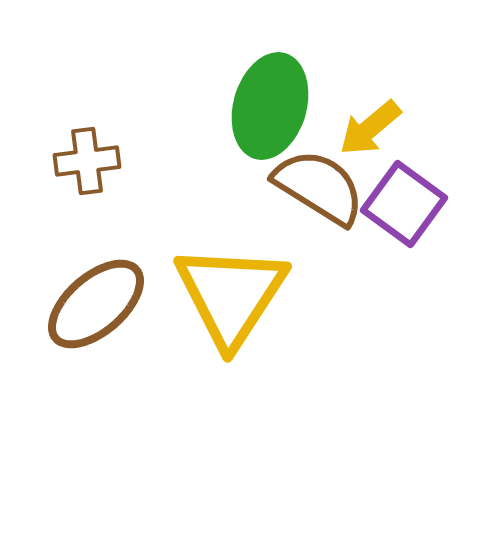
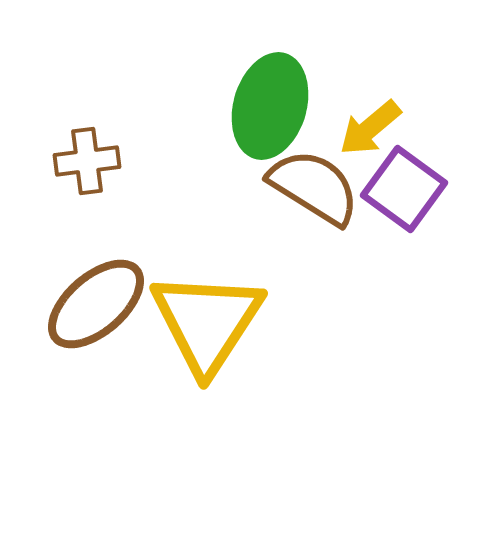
brown semicircle: moved 5 px left
purple square: moved 15 px up
yellow triangle: moved 24 px left, 27 px down
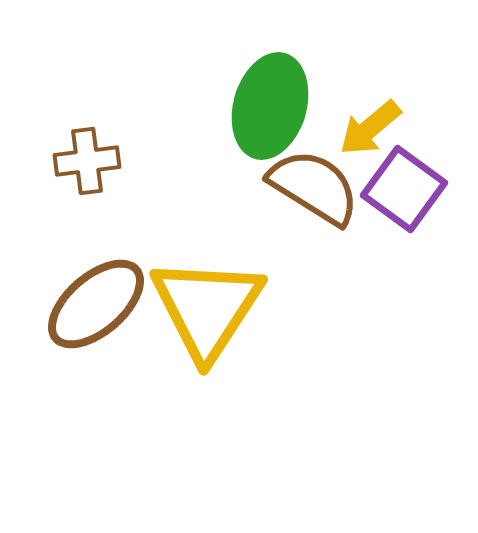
yellow triangle: moved 14 px up
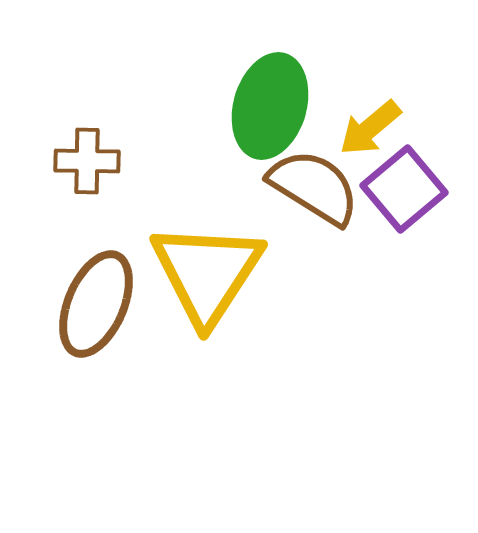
brown cross: rotated 8 degrees clockwise
purple square: rotated 14 degrees clockwise
brown ellipse: rotated 26 degrees counterclockwise
yellow triangle: moved 35 px up
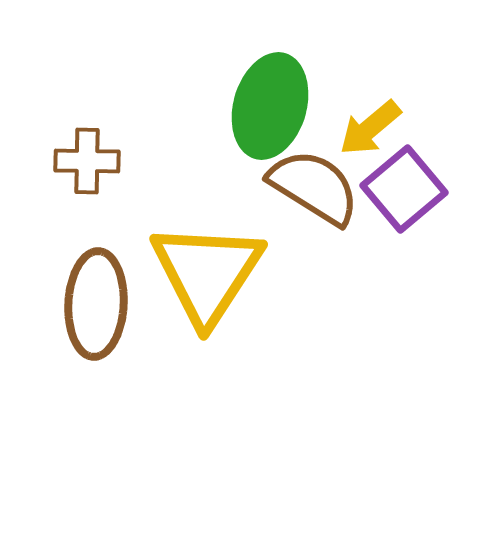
brown ellipse: rotated 20 degrees counterclockwise
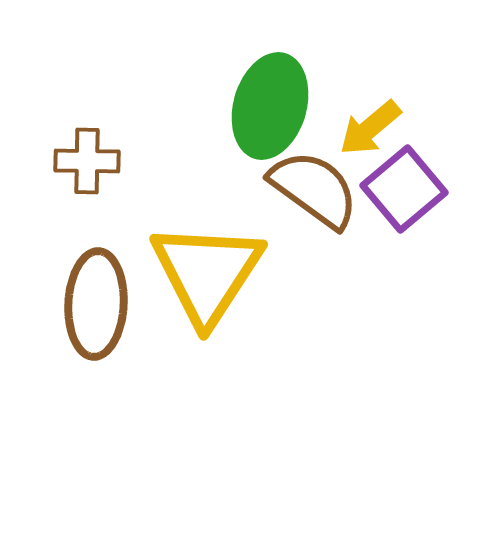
brown semicircle: moved 2 px down; rotated 4 degrees clockwise
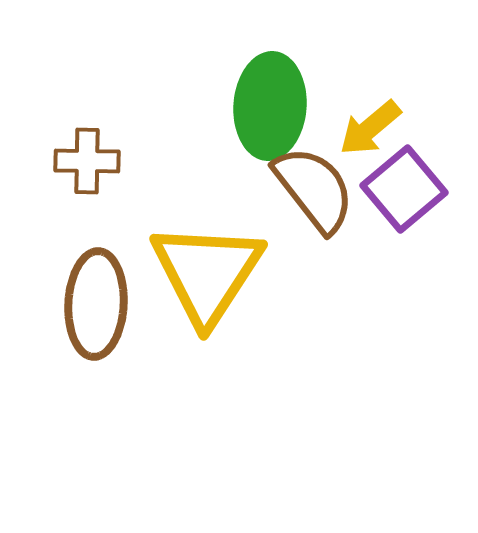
green ellipse: rotated 12 degrees counterclockwise
brown semicircle: rotated 16 degrees clockwise
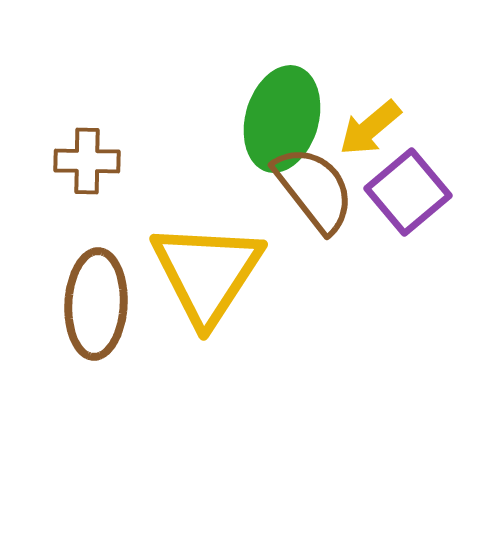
green ellipse: moved 12 px right, 13 px down; rotated 12 degrees clockwise
purple square: moved 4 px right, 3 px down
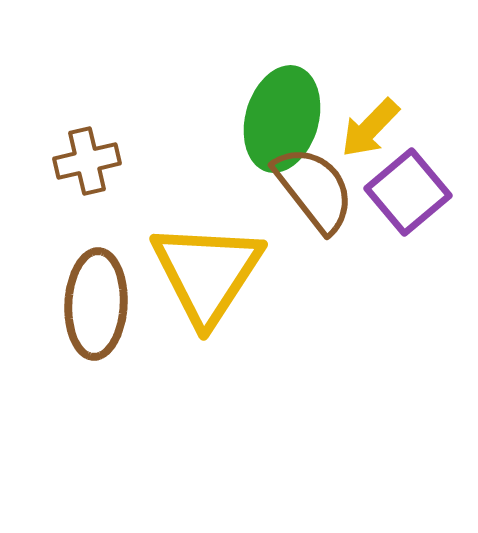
yellow arrow: rotated 6 degrees counterclockwise
brown cross: rotated 14 degrees counterclockwise
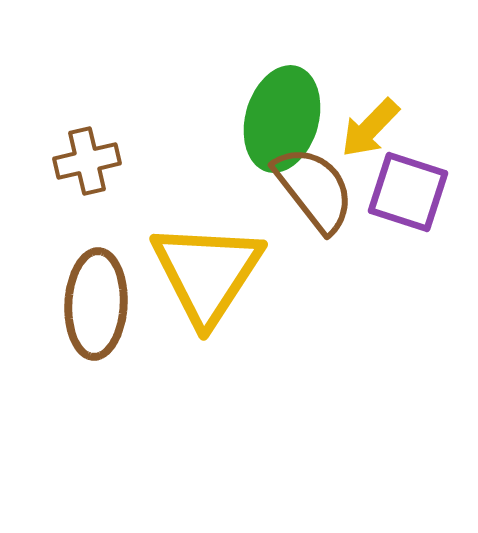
purple square: rotated 32 degrees counterclockwise
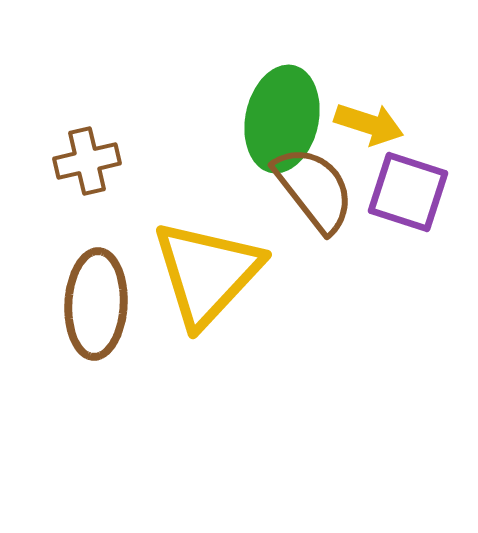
green ellipse: rotated 4 degrees counterclockwise
yellow arrow: moved 1 px left, 4 px up; rotated 116 degrees counterclockwise
yellow triangle: rotated 10 degrees clockwise
